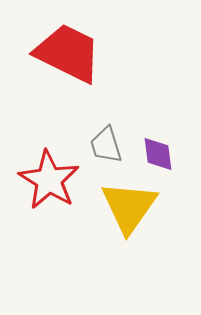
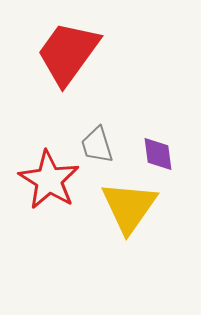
red trapezoid: rotated 80 degrees counterclockwise
gray trapezoid: moved 9 px left
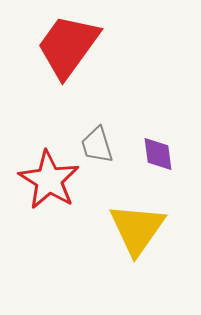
red trapezoid: moved 7 px up
yellow triangle: moved 8 px right, 22 px down
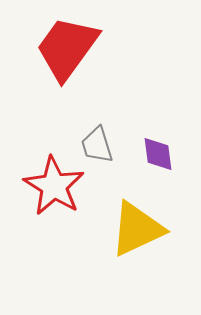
red trapezoid: moved 1 px left, 2 px down
red star: moved 5 px right, 6 px down
yellow triangle: rotated 30 degrees clockwise
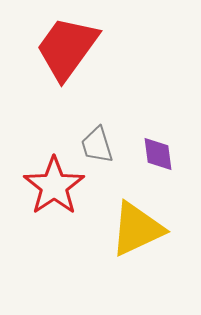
red star: rotated 6 degrees clockwise
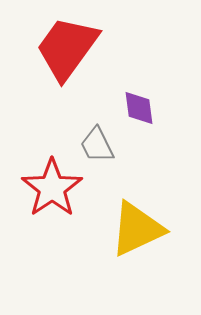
gray trapezoid: rotated 9 degrees counterclockwise
purple diamond: moved 19 px left, 46 px up
red star: moved 2 px left, 2 px down
